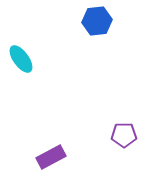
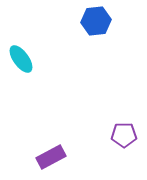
blue hexagon: moved 1 px left
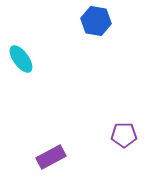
blue hexagon: rotated 16 degrees clockwise
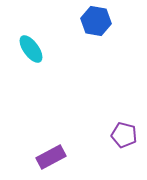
cyan ellipse: moved 10 px right, 10 px up
purple pentagon: rotated 15 degrees clockwise
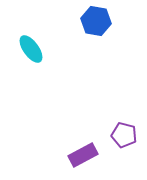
purple rectangle: moved 32 px right, 2 px up
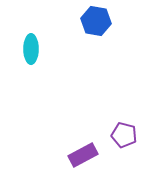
cyan ellipse: rotated 36 degrees clockwise
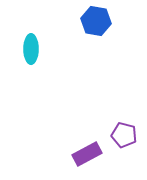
purple rectangle: moved 4 px right, 1 px up
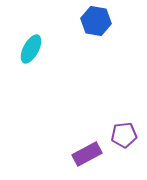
cyan ellipse: rotated 28 degrees clockwise
purple pentagon: rotated 20 degrees counterclockwise
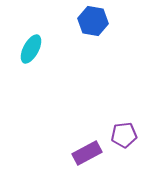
blue hexagon: moved 3 px left
purple rectangle: moved 1 px up
